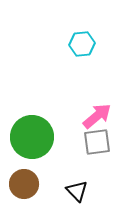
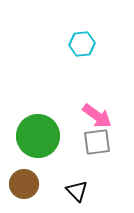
pink arrow: rotated 76 degrees clockwise
green circle: moved 6 px right, 1 px up
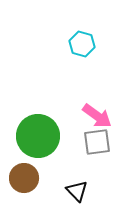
cyan hexagon: rotated 20 degrees clockwise
brown circle: moved 6 px up
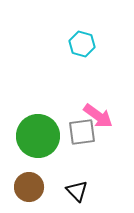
pink arrow: moved 1 px right
gray square: moved 15 px left, 10 px up
brown circle: moved 5 px right, 9 px down
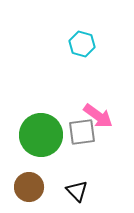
green circle: moved 3 px right, 1 px up
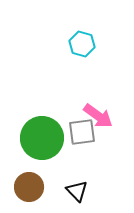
green circle: moved 1 px right, 3 px down
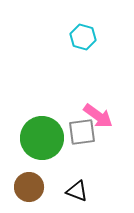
cyan hexagon: moved 1 px right, 7 px up
black triangle: rotated 25 degrees counterclockwise
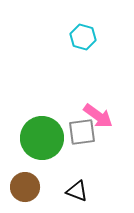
brown circle: moved 4 px left
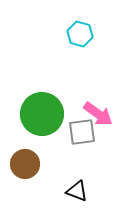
cyan hexagon: moved 3 px left, 3 px up
pink arrow: moved 2 px up
green circle: moved 24 px up
brown circle: moved 23 px up
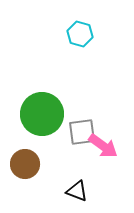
pink arrow: moved 5 px right, 32 px down
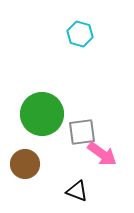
pink arrow: moved 1 px left, 8 px down
